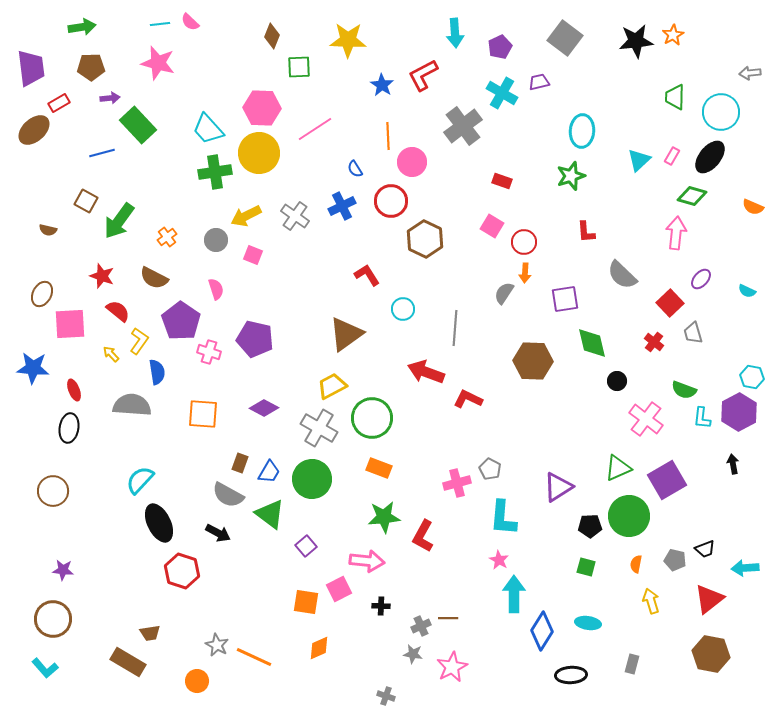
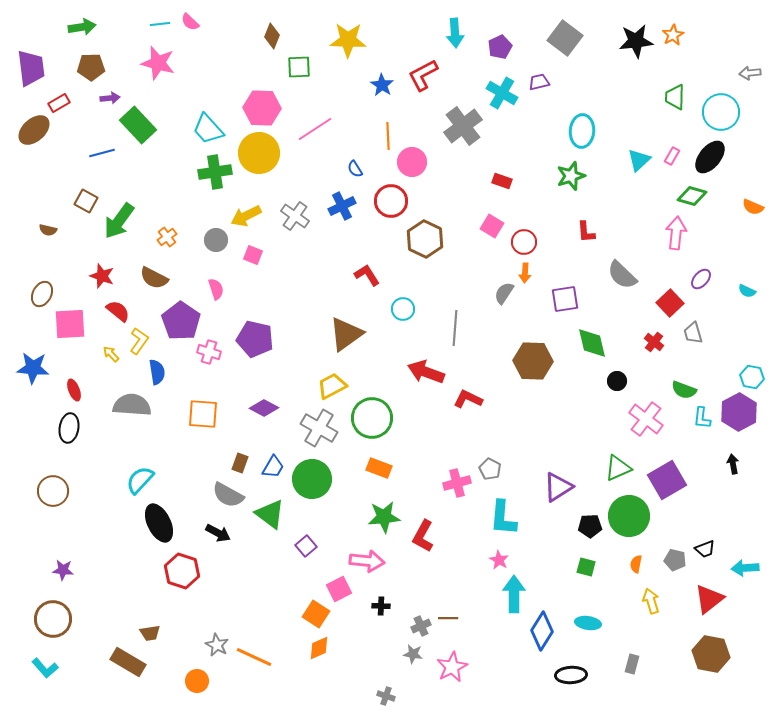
blue trapezoid at (269, 472): moved 4 px right, 5 px up
orange square at (306, 602): moved 10 px right, 12 px down; rotated 24 degrees clockwise
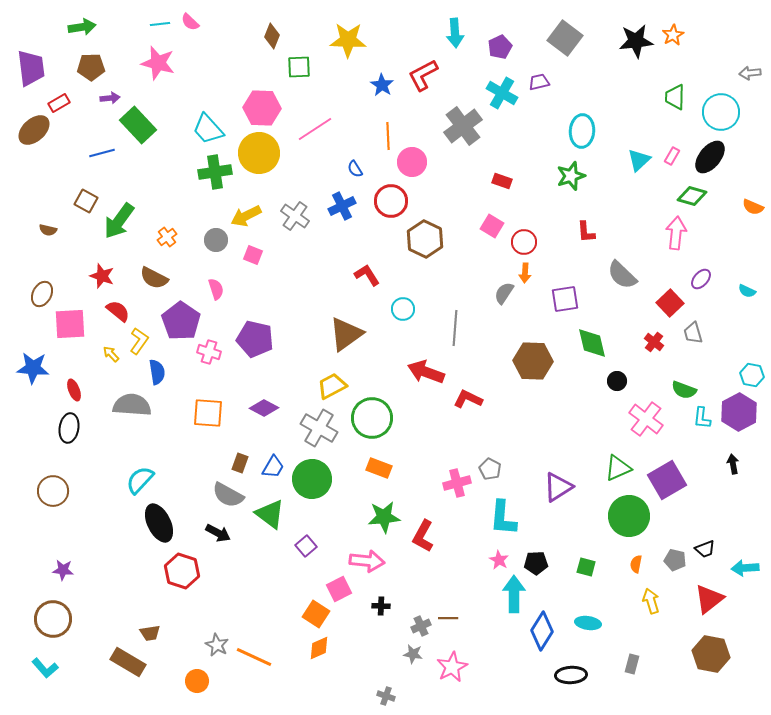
cyan hexagon at (752, 377): moved 2 px up
orange square at (203, 414): moved 5 px right, 1 px up
black pentagon at (590, 526): moved 54 px left, 37 px down
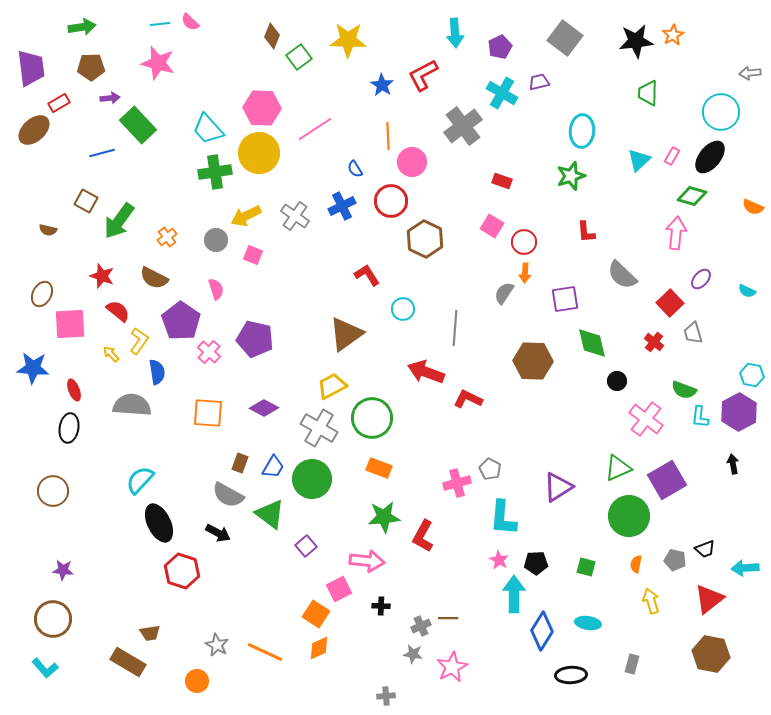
green square at (299, 67): moved 10 px up; rotated 35 degrees counterclockwise
green trapezoid at (675, 97): moved 27 px left, 4 px up
pink cross at (209, 352): rotated 25 degrees clockwise
cyan L-shape at (702, 418): moved 2 px left, 1 px up
orange line at (254, 657): moved 11 px right, 5 px up
gray cross at (386, 696): rotated 24 degrees counterclockwise
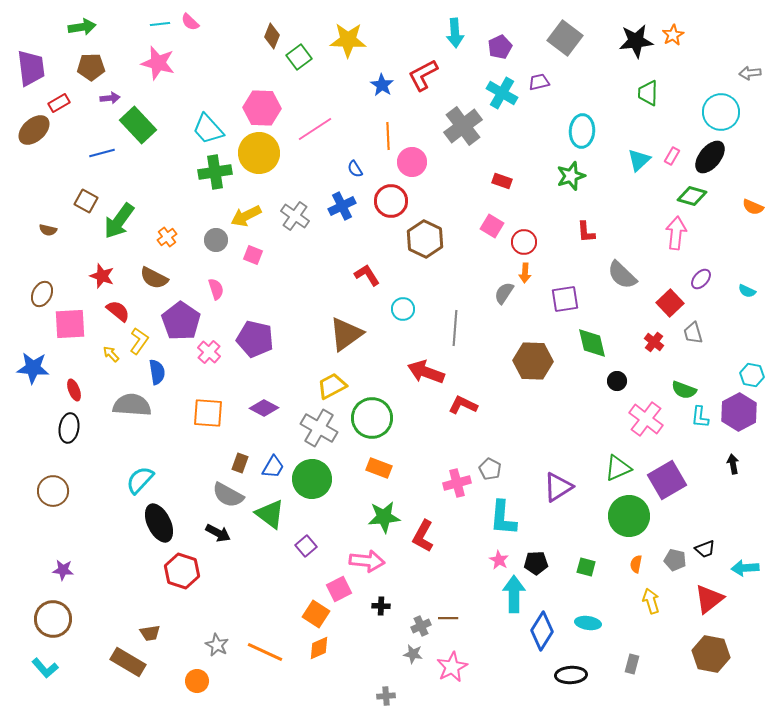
red L-shape at (468, 399): moved 5 px left, 6 px down
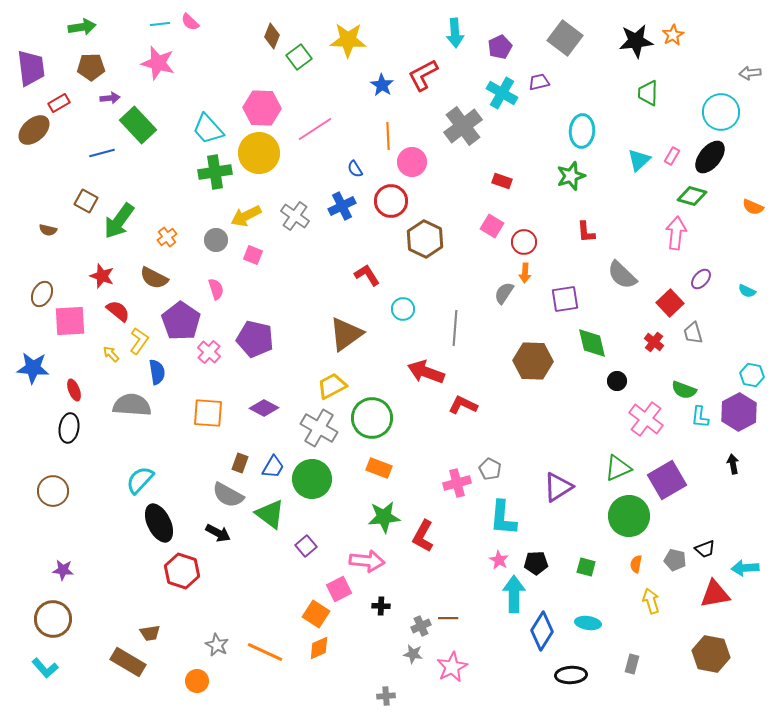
pink square at (70, 324): moved 3 px up
red triangle at (709, 599): moved 6 px right, 5 px up; rotated 28 degrees clockwise
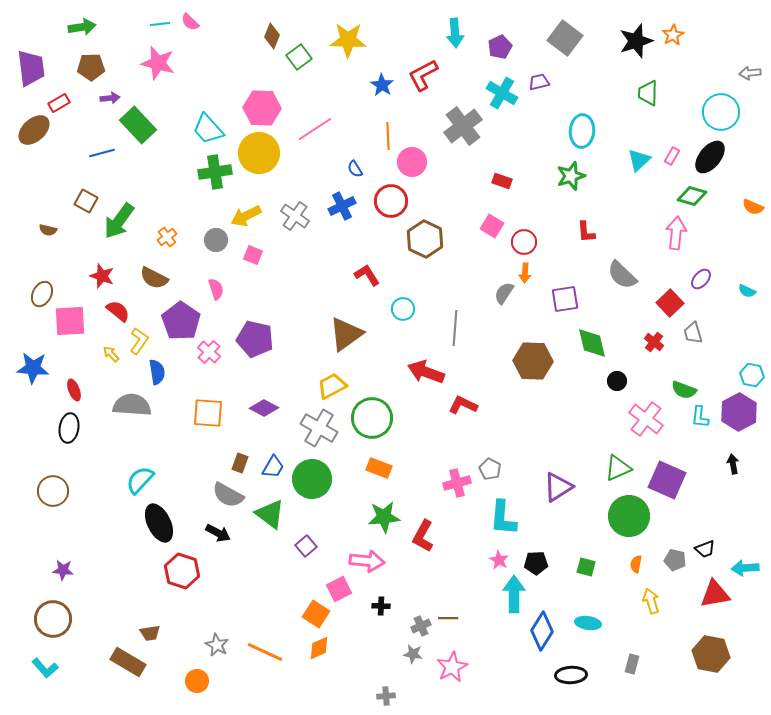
black star at (636, 41): rotated 12 degrees counterclockwise
purple square at (667, 480): rotated 36 degrees counterclockwise
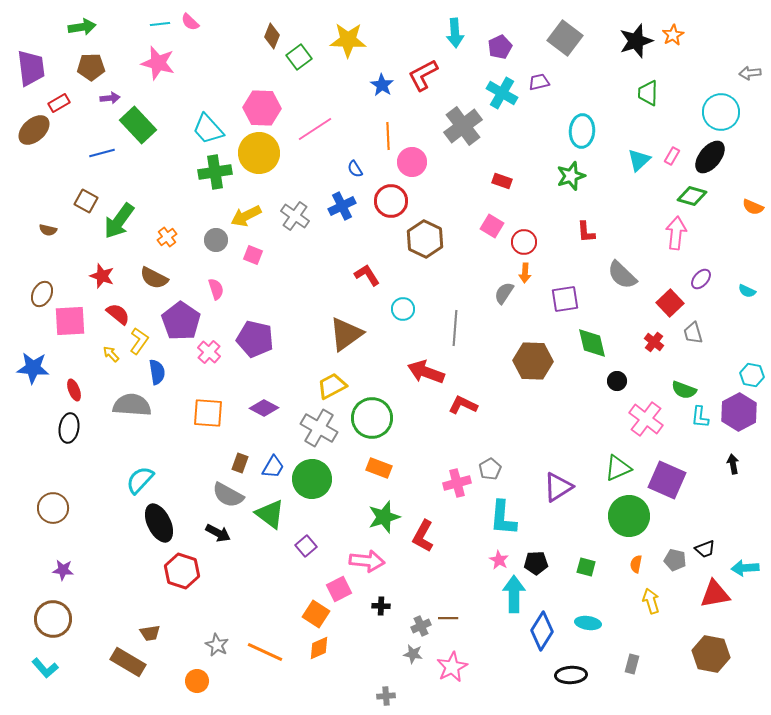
red semicircle at (118, 311): moved 3 px down
gray pentagon at (490, 469): rotated 15 degrees clockwise
brown circle at (53, 491): moved 17 px down
green star at (384, 517): rotated 12 degrees counterclockwise
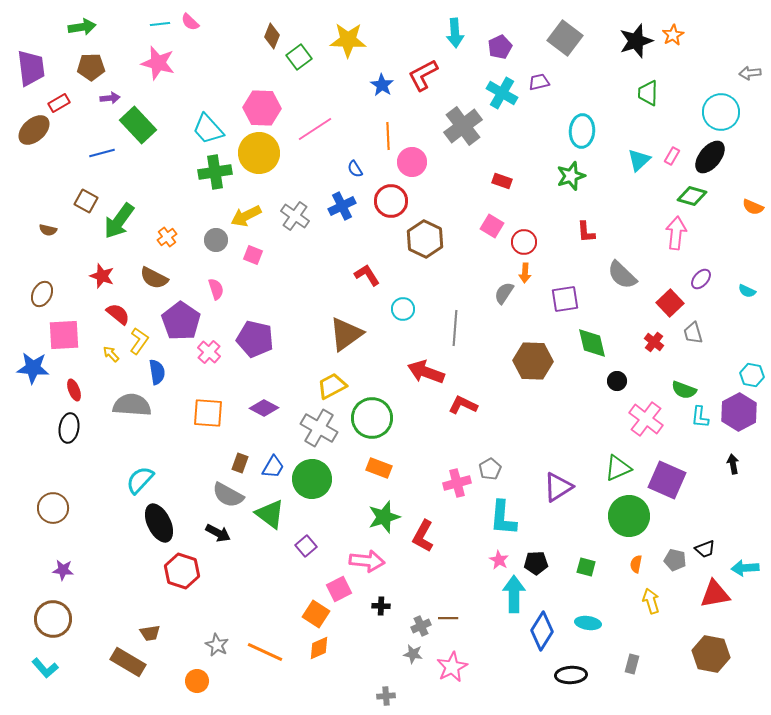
pink square at (70, 321): moved 6 px left, 14 px down
